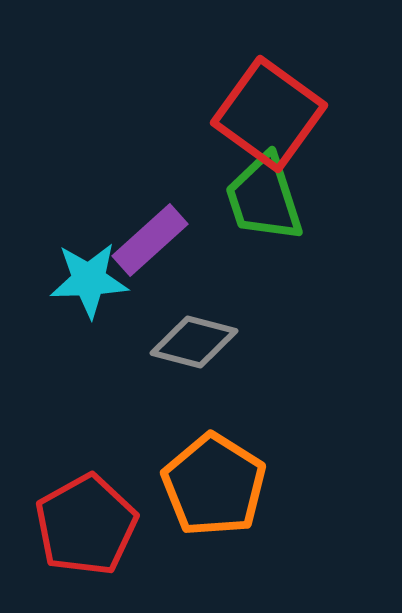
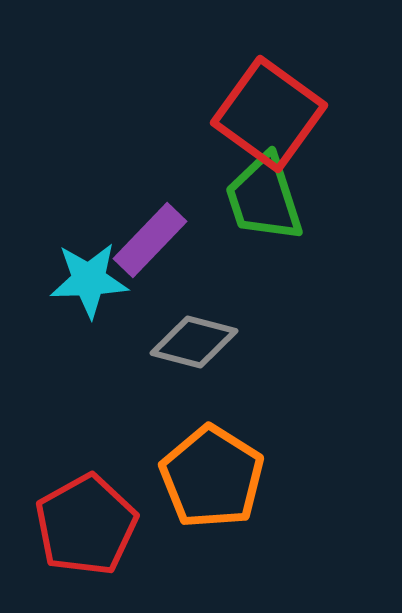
purple rectangle: rotated 4 degrees counterclockwise
orange pentagon: moved 2 px left, 8 px up
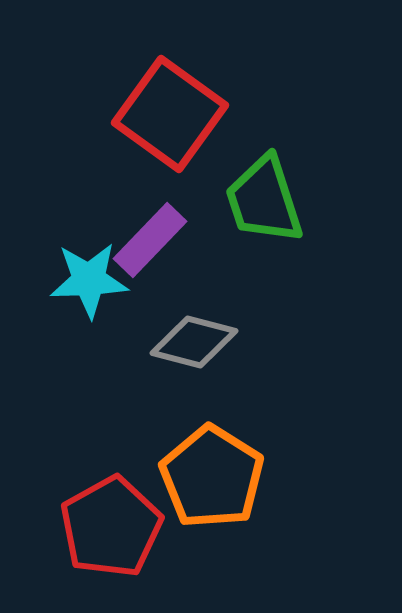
red square: moved 99 px left
green trapezoid: moved 2 px down
red pentagon: moved 25 px right, 2 px down
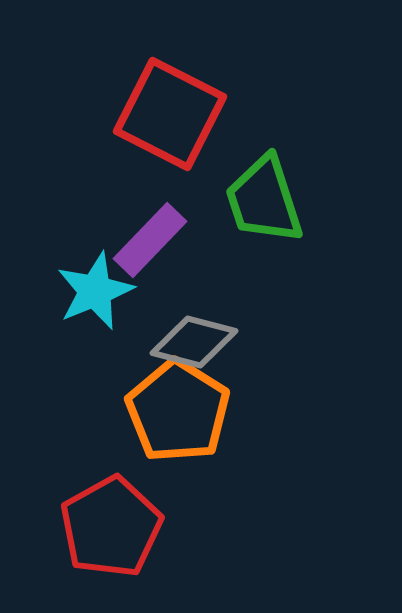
red square: rotated 9 degrees counterclockwise
cyan star: moved 6 px right, 11 px down; rotated 20 degrees counterclockwise
orange pentagon: moved 34 px left, 66 px up
